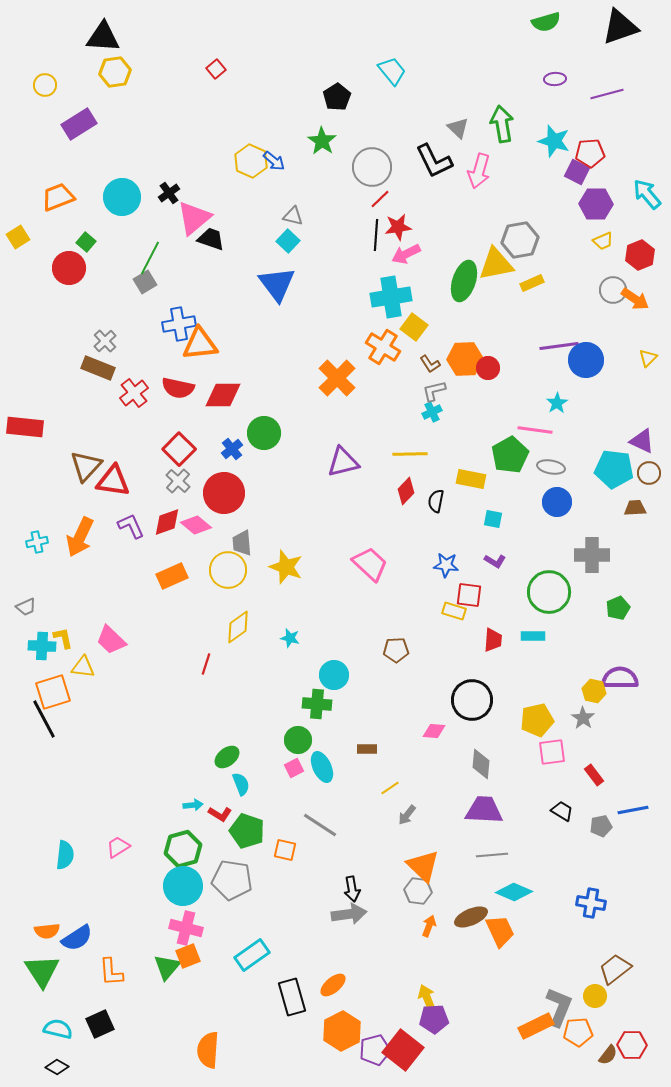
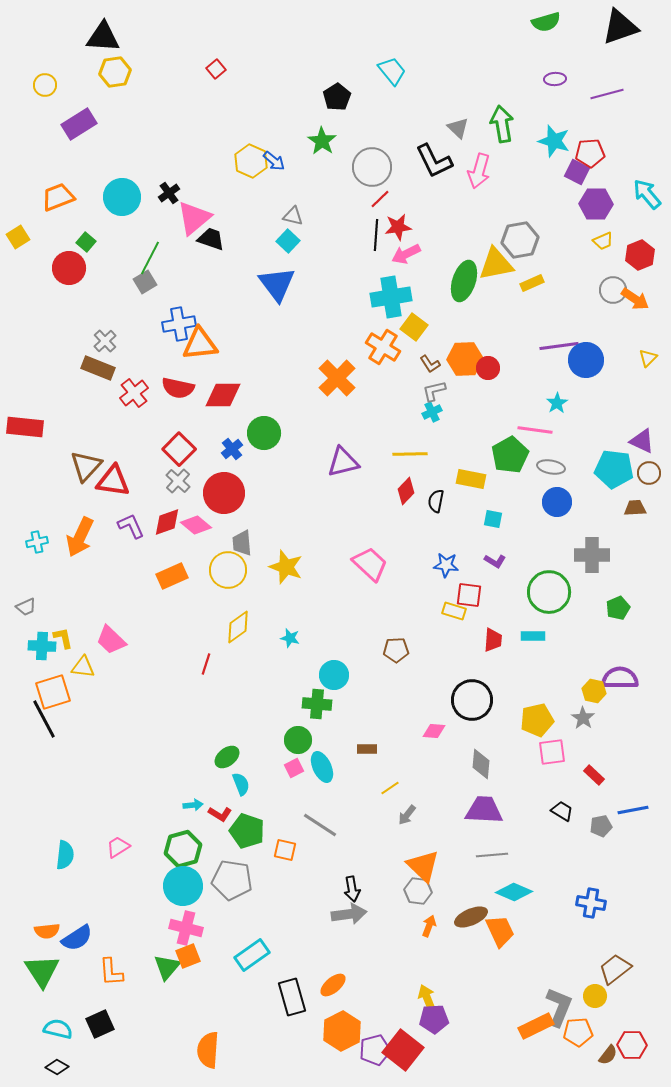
red rectangle at (594, 775): rotated 10 degrees counterclockwise
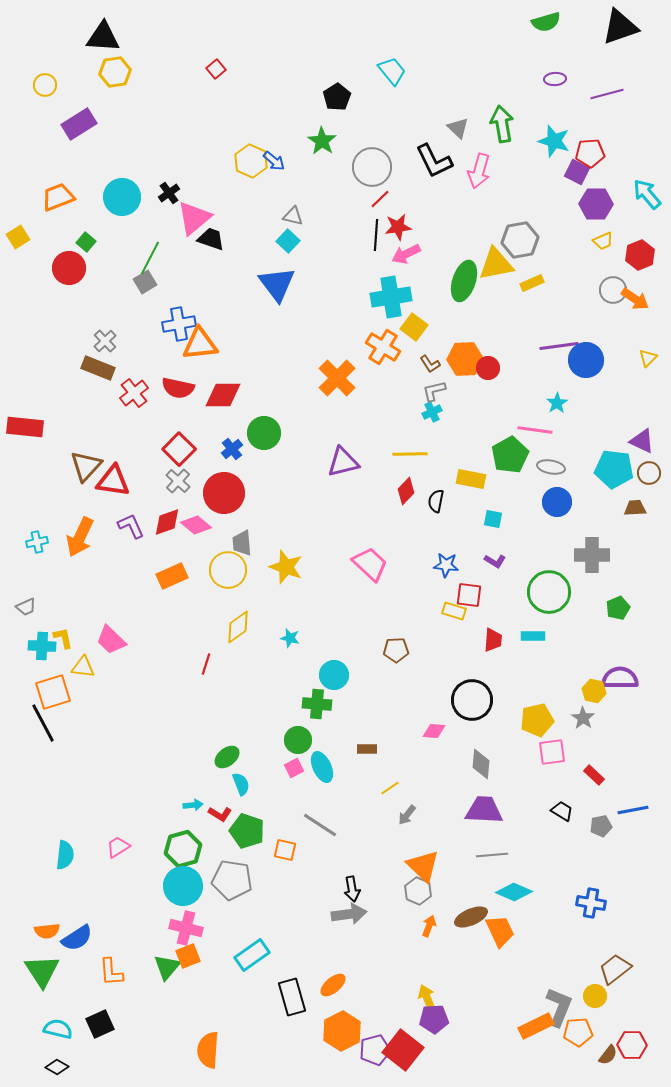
black line at (44, 719): moved 1 px left, 4 px down
gray hexagon at (418, 891): rotated 16 degrees clockwise
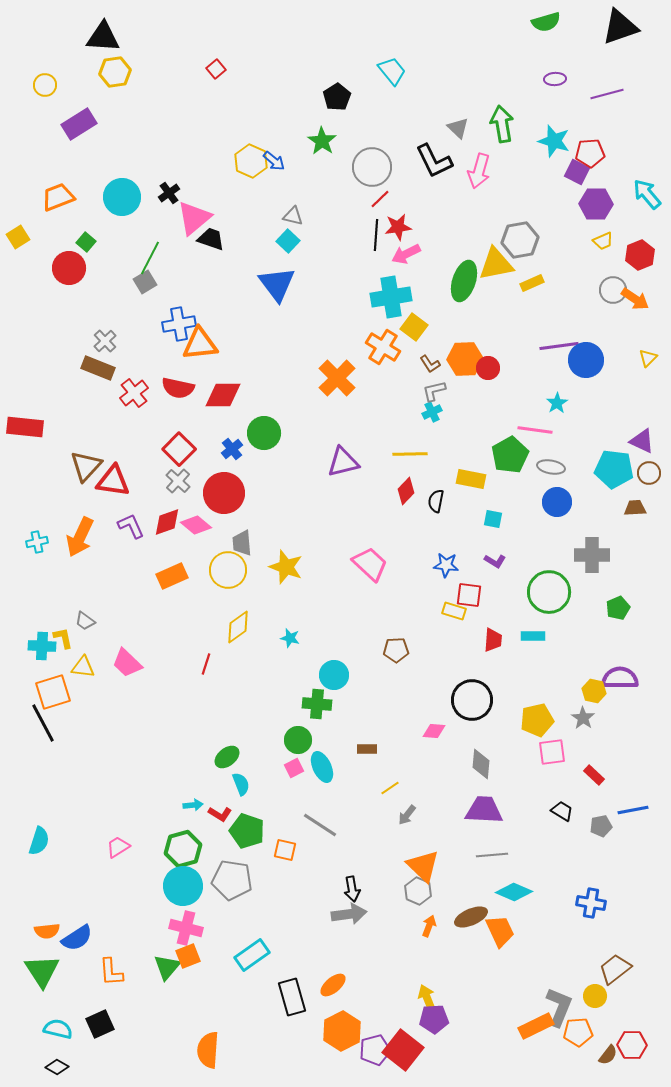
gray trapezoid at (26, 607): moved 59 px right, 14 px down; rotated 60 degrees clockwise
pink trapezoid at (111, 640): moved 16 px right, 23 px down
cyan semicircle at (65, 855): moved 26 px left, 14 px up; rotated 12 degrees clockwise
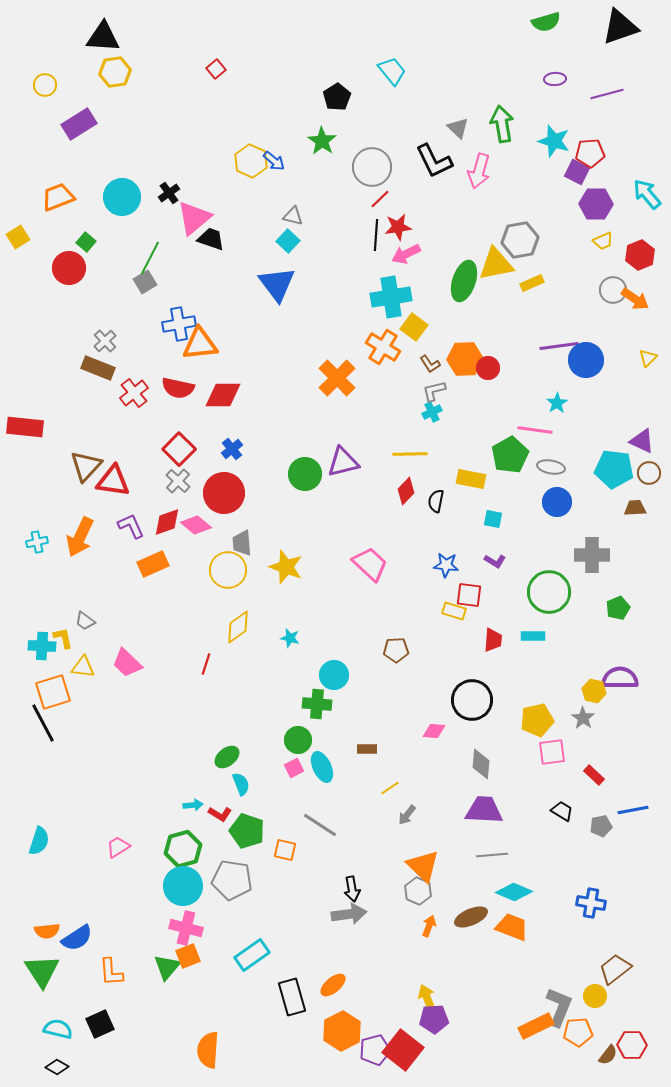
green circle at (264, 433): moved 41 px right, 41 px down
orange rectangle at (172, 576): moved 19 px left, 12 px up
orange trapezoid at (500, 931): moved 12 px right, 4 px up; rotated 44 degrees counterclockwise
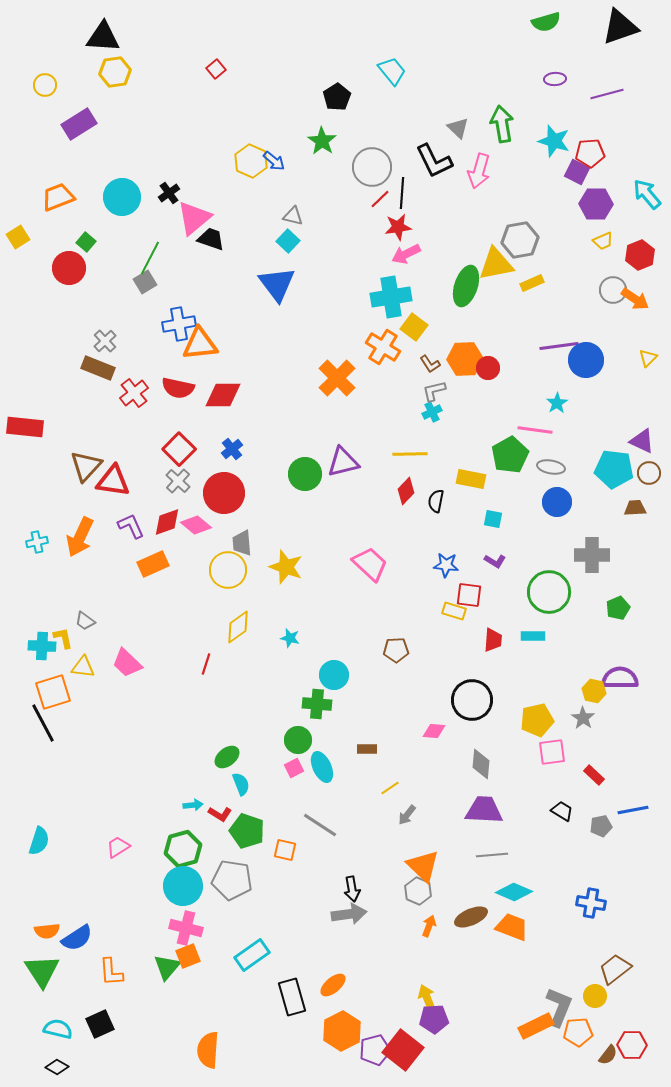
black line at (376, 235): moved 26 px right, 42 px up
green ellipse at (464, 281): moved 2 px right, 5 px down
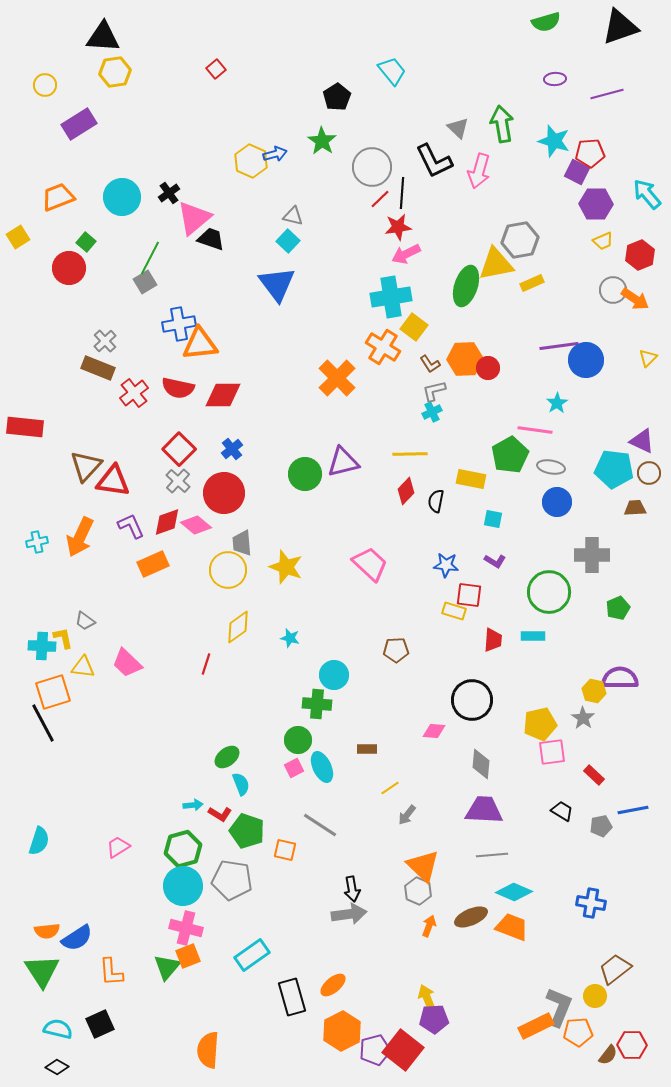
blue arrow at (274, 161): moved 1 px right, 7 px up; rotated 55 degrees counterclockwise
yellow pentagon at (537, 720): moved 3 px right, 4 px down
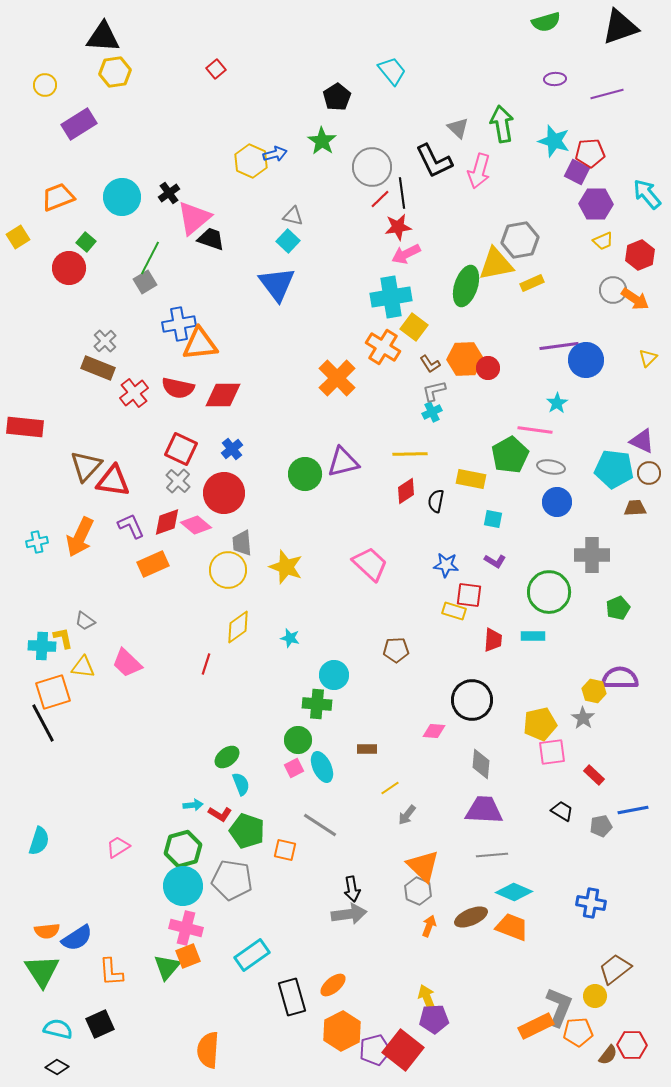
black line at (402, 193): rotated 12 degrees counterclockwise
red square at (179, 449): moved 2 px right; rotated 20 degrees counterclockwise
red diamond at (406, 491): rotated 12 degrees clockwise
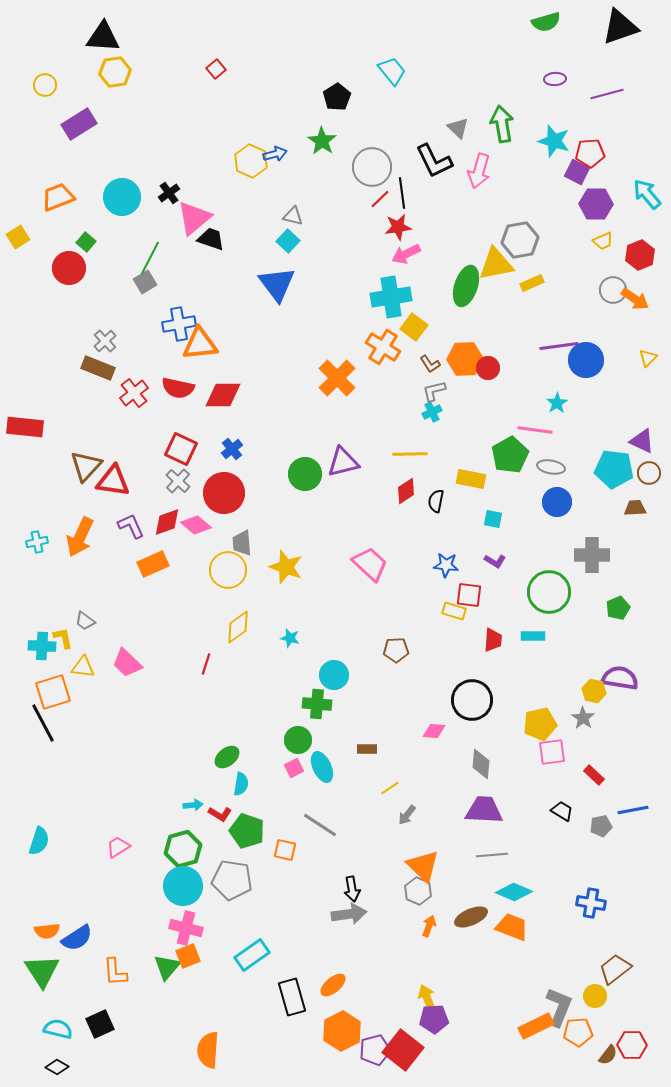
purple semicircle at (620, 678): rotated 9 degrees clockwise
cyan semicircle at (241, 784): rotated 30 degrees clockwise
orange L-shape at (111, 972): moved 4 px right
